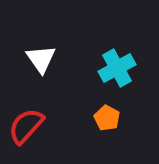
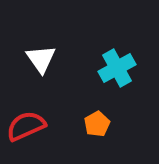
orange pentagon: moved 10 px left, 6 px down; rotated 15 degrees clockwise
red semicircle: rotated 24 degrees clockwise
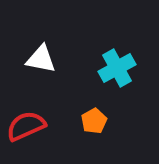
white triangle: rotated 44 degrees counterclockwise
orange pentagon: moved 3 px left, 3 px up
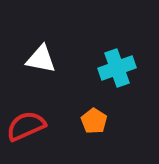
cyan cross: rotated 9 degrees clockwise
orange pentagon: rotated 10 degrees counterclockwise
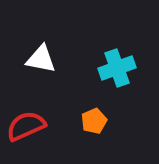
orange pentagon: rotated 15 degrees clockwise
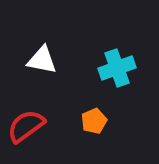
white triangle: moved 1 px right, 1 px down
red semicircle: rotated 12 degrees counterclockwise
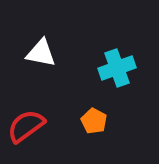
white triangle: moved 1 px left, 7 px up
orange pentagon: rotated 20 degrees counterclockwise
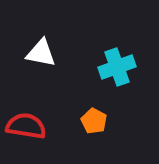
cyan cross: moved 1 px up
red semicircle: rotated 45 degrees clockwise
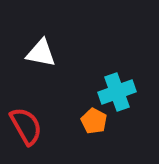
cyan cross: moved 25 px down
red semicircle: rotated 51 degrees clockwise
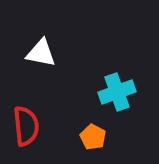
orange pentagon: moved 1 px left, 16 px down
red semicircle: rotated 24 degrees clockwise
